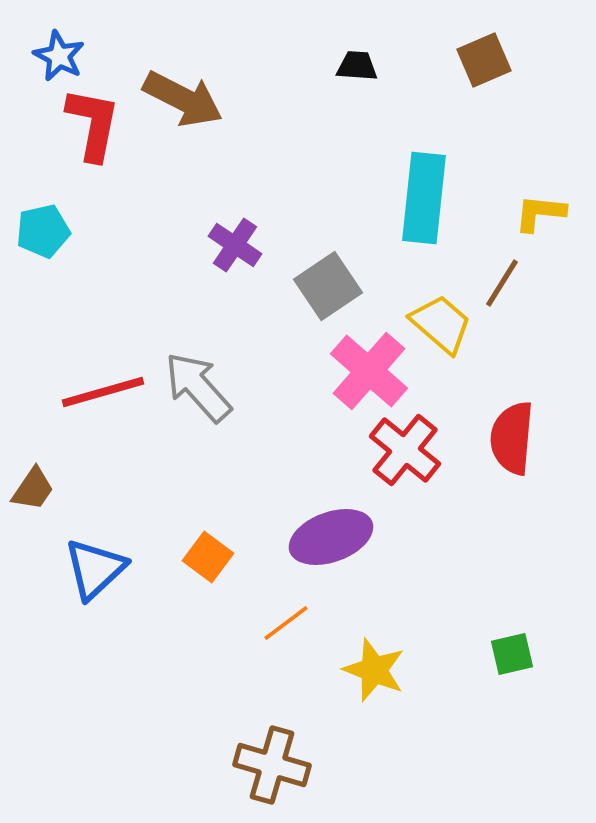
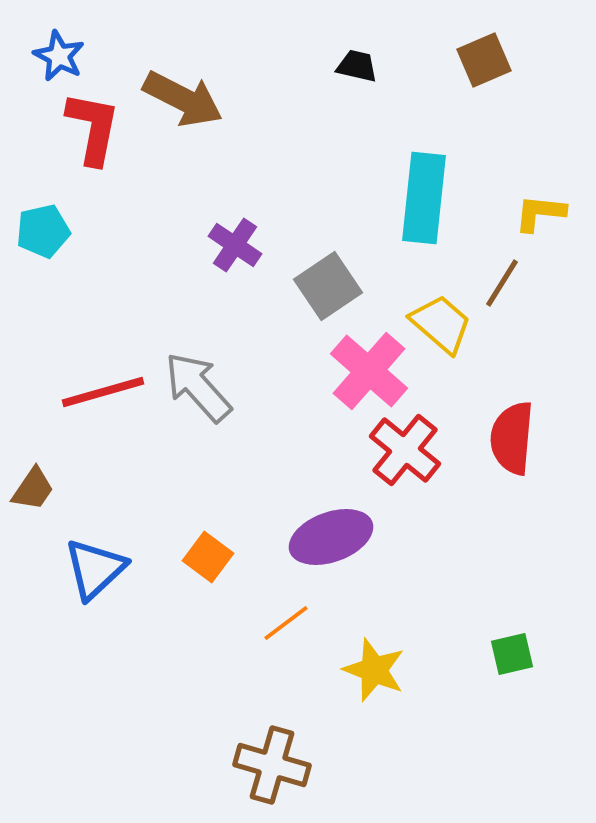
black trapezoid: rotated 9 degrees clockwise
red L-shape: moved 4 px down
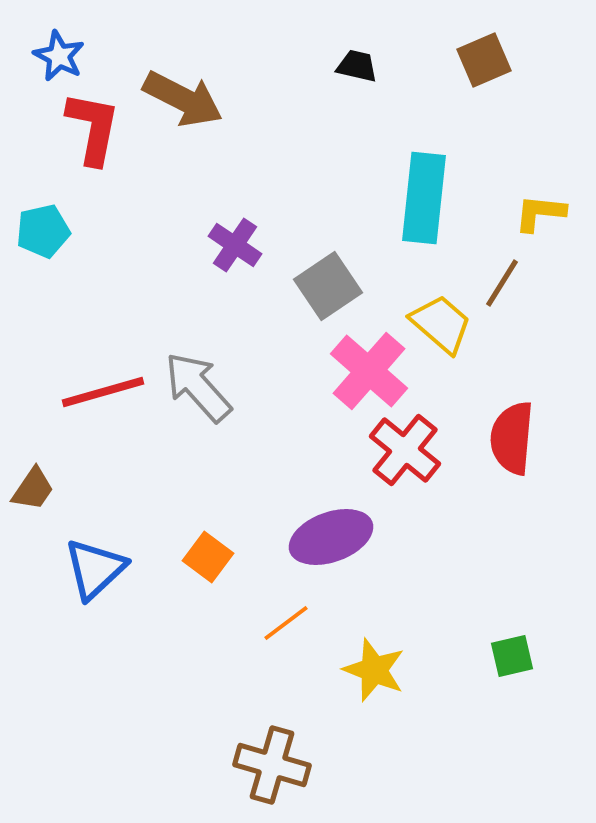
green square: moved 2 px down
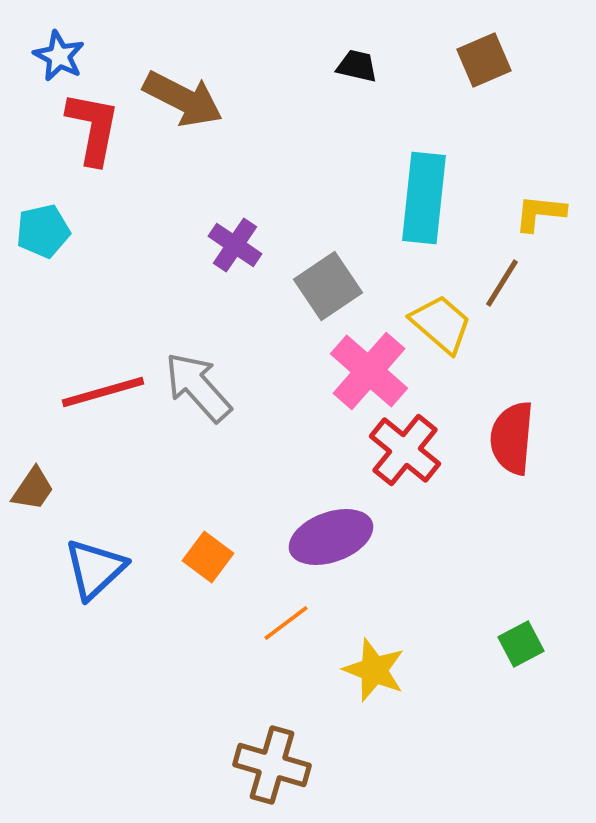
green square: moved 9 px right, 12 px up; rotated 15 degrees counterclockwise
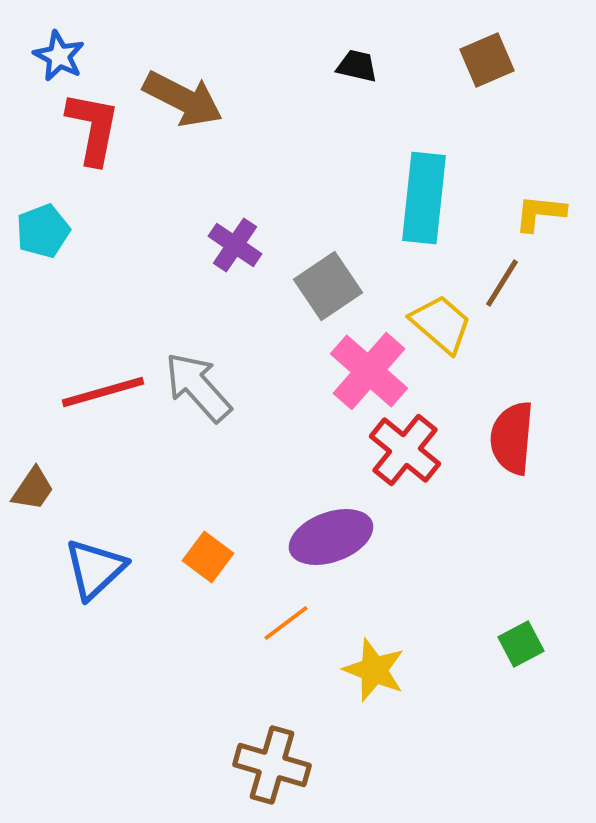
brown square: moved 3 px right
cyan pentagon: rotated 8 degrees counterclockwise
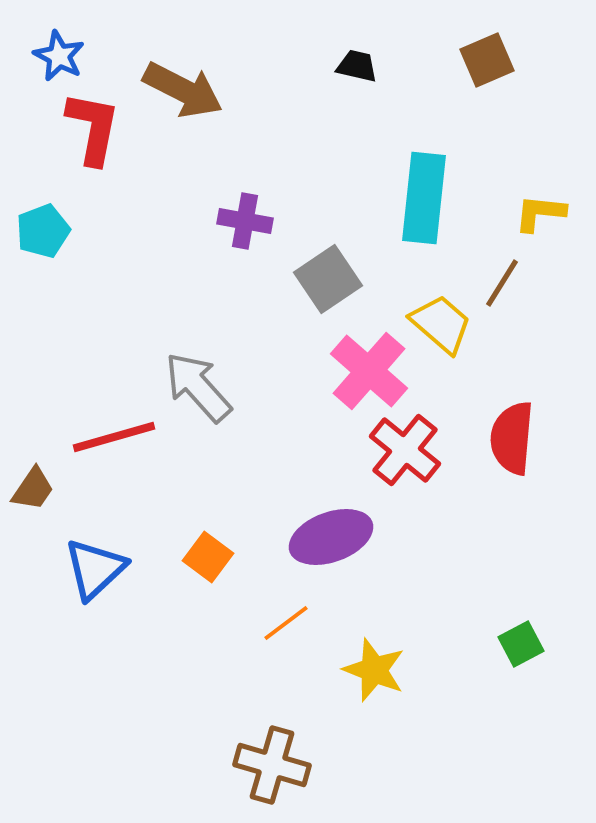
brown arrow: moved 9 px up
purple cross: moved 10 px right, 24 px up; rotated 24 degrees counterclockwise
gray square: moved 7 px up
red line: moved 11 px right, 45 px down
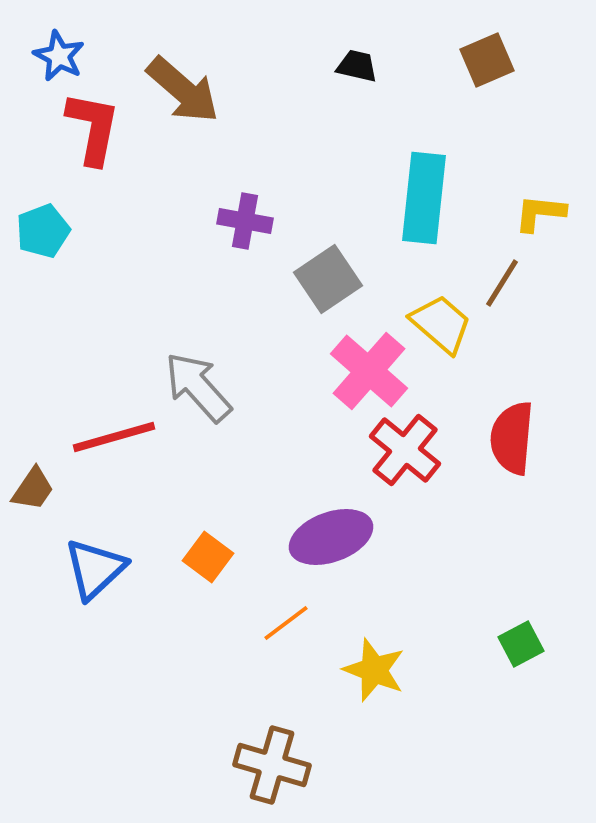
brown arrow: rotated 14 degrees clockwise
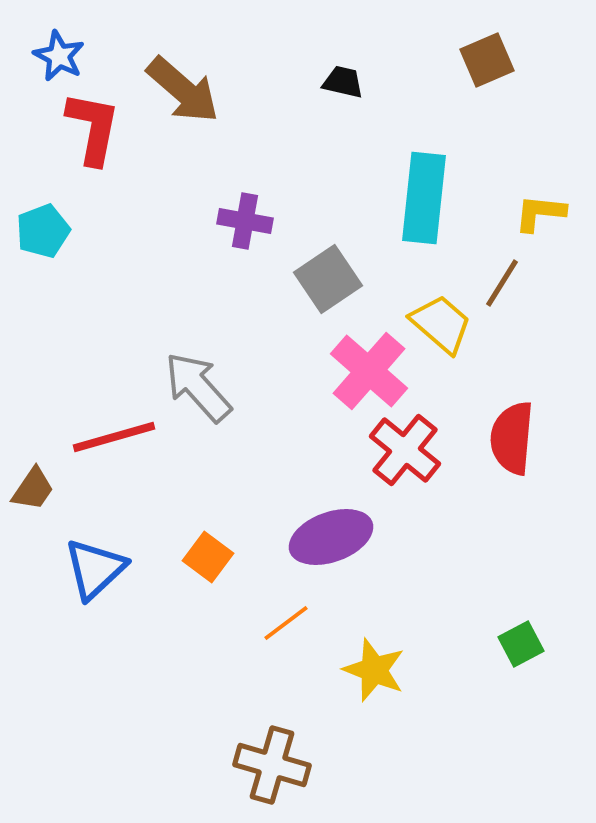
black trapezoid: moved 14 px left, 16 px down
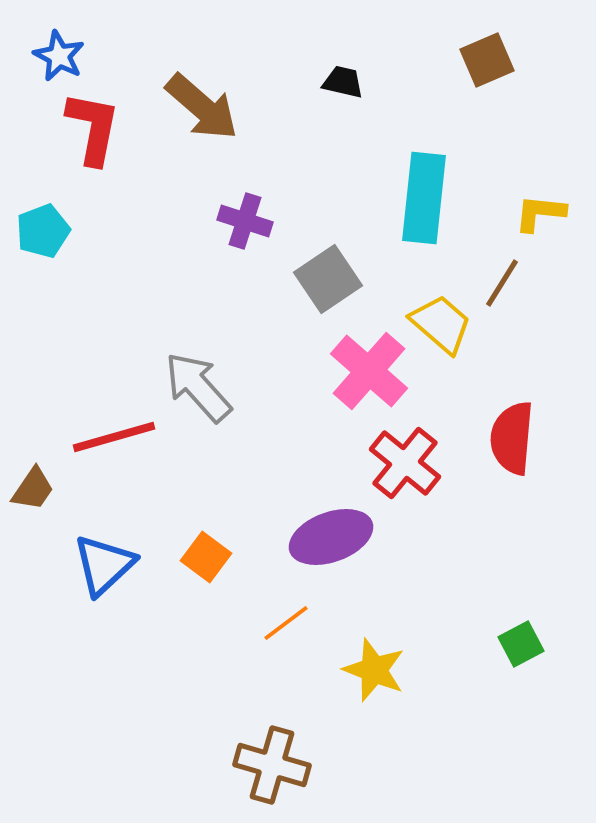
brown arrow: moved 19 px right, 17 px down
purple cross: rotated 8 degrees clockwise
red cross: moved 13 px down
orange square: moved 2 px left
blue triangle: moved 9 px right, 4 px up
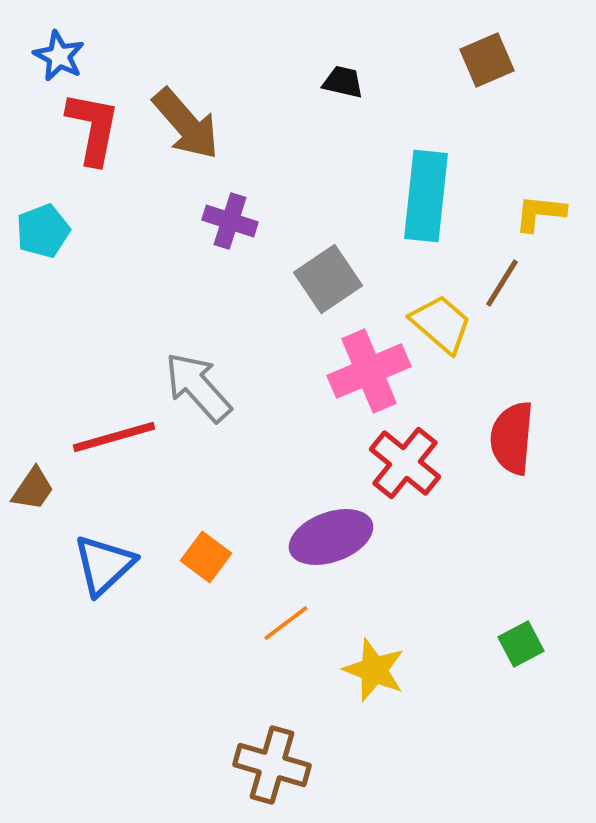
brown arrow: moved 16 px left, 17 px down; rotated 8 degrees clockwise
cyan rectangle: moved 2 px right, 2 px up
purple cross: moved 15 px left
pink cross: rotated 26 degrees clockwise
